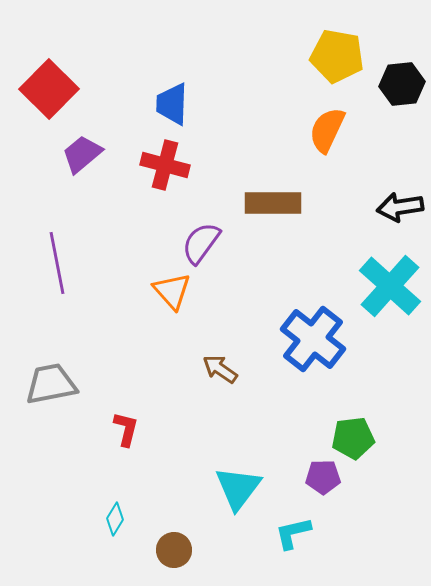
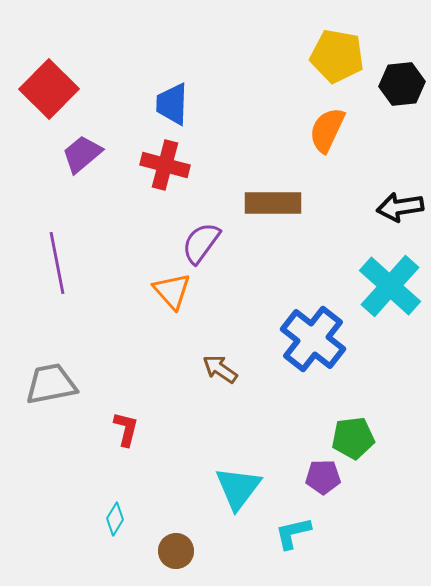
brown circle: moved 2 px right, 1 px down
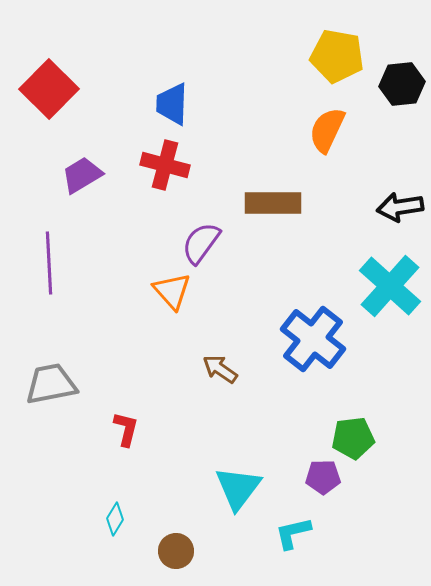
purple trapezoid: moved 21 px down; rotated 9 degrees clockwise
purple line: moved 8 px left; rotated 8 degrees clockwise
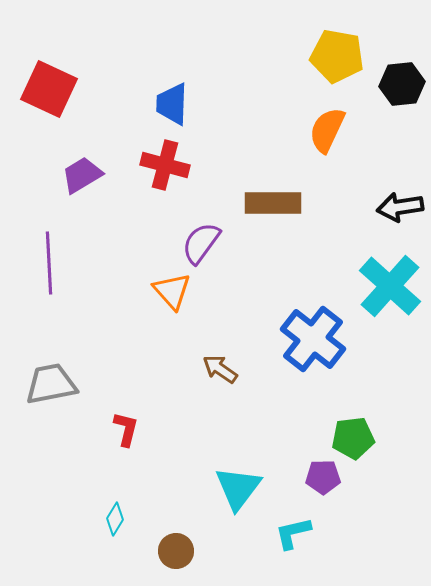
red square: rotated 20 degrees counterclockwise
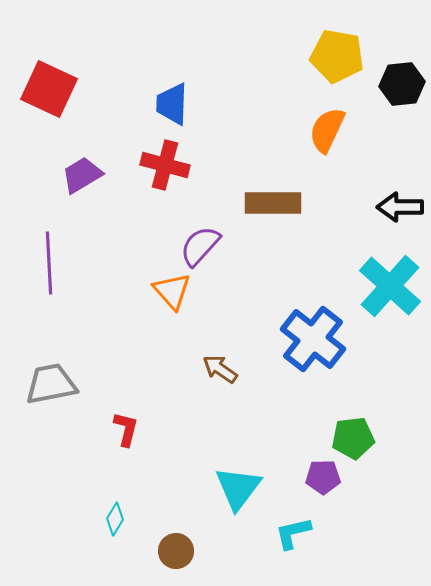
black arrow: rotated 9 degrees clockwise
purple semicircle: moved 1 px left, 3 px down; rotated 6 degrees clockwise
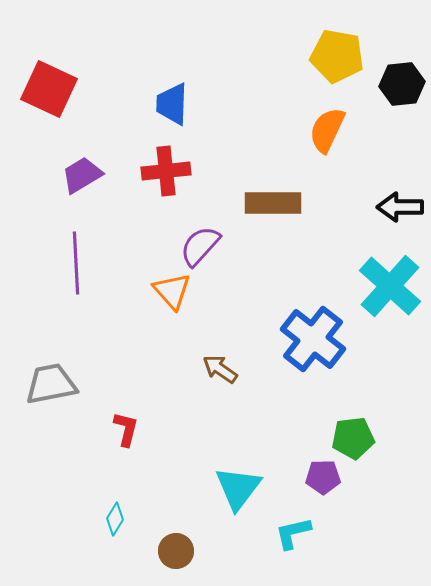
red cross: moved 1 px right, 6 px down; rotated 21 degrees counterclockwise
purple line: moved 27 px right
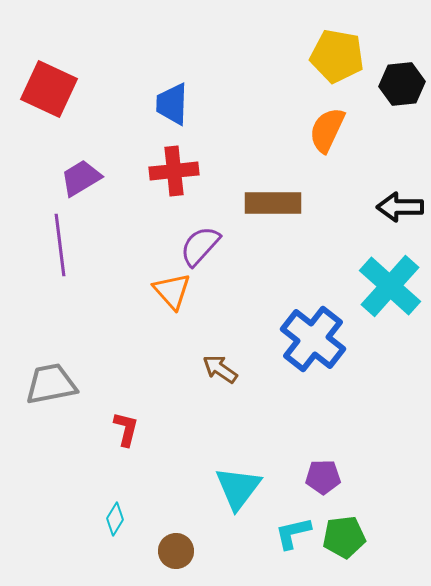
red cross: moved 8 px right
purple trapezoid: moved 1 px left, 3 px down
purple line: moved 16 px left, 18 px up; rotated 4 degrees counterclockwise
green pentagon: moved 9 px left, 99 px down
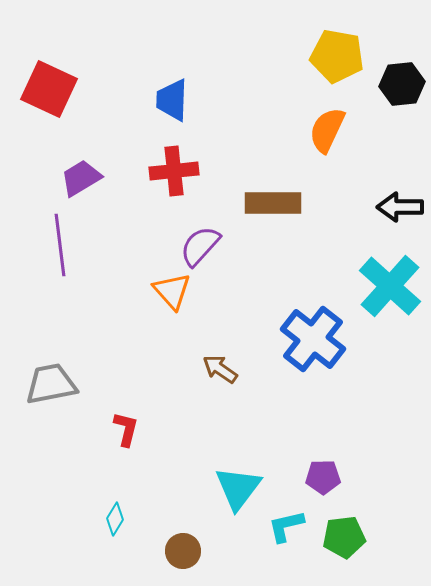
blue trapezoid: moved 4 px up
cyan L-shape: moved 7 px left, 7 px up
brown circle: moved 7 px right
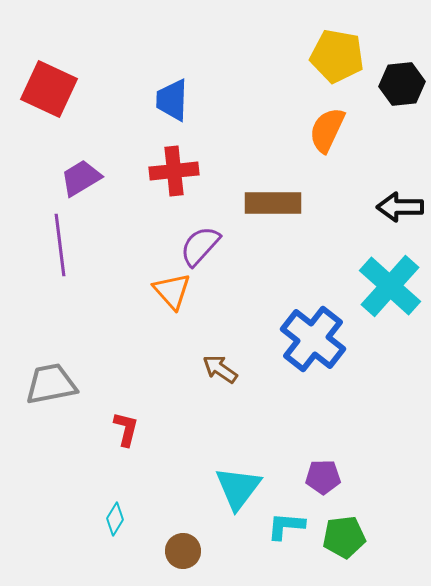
cyan L-shape: rotated 18 degrees clockwise
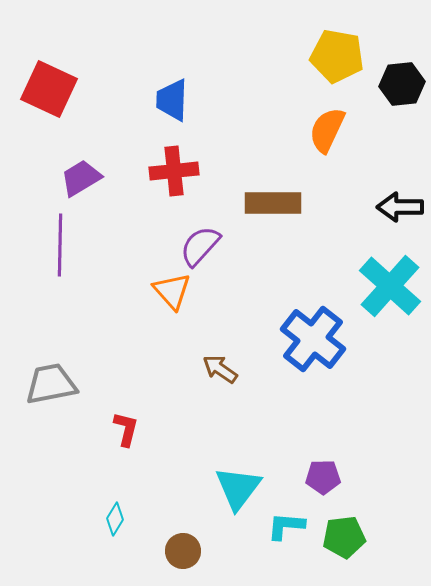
purple line: rotated 8 degrees clockwise
